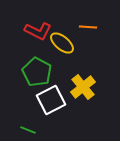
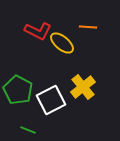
green pentagon: moved 19 px left, 18 px down
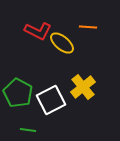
green pentagon: moved 3 px down
green line: rotated 14 degrees counterclockwise
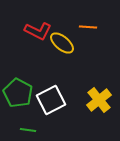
yellow cross: moved 16 px right, 13 px down
